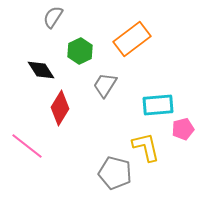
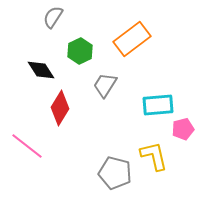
yellow L-shape: moved 8 px right, 9 px down
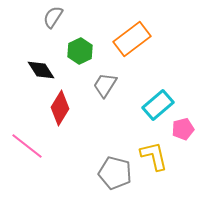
cyan rectangle: rotated 36 degrees counterclockwise
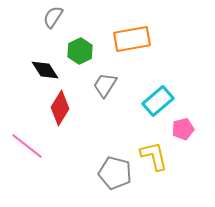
orange rectangle: rotated 27 degrees clockwise
black diamond: moved 4 px right
cyan rectangle: moved 4 px up
